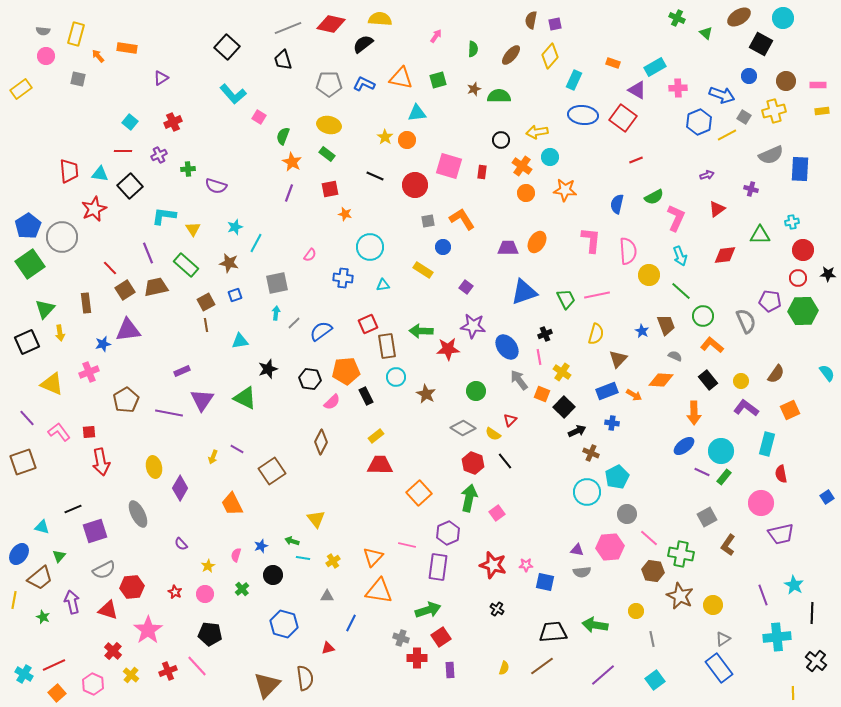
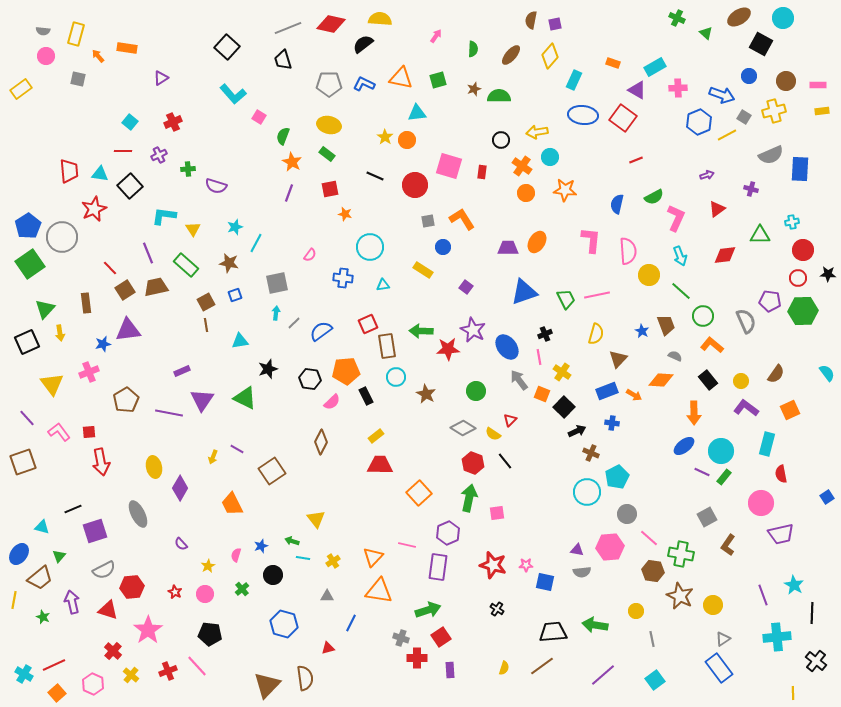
purple star at (473, 326): moved 4 px down; rotated 20 degrees clockwise
yellow triangle at (52, 384): rotated 30 degrees clockwise
pink square at (497, 513): rotated 28 degrees clockwise
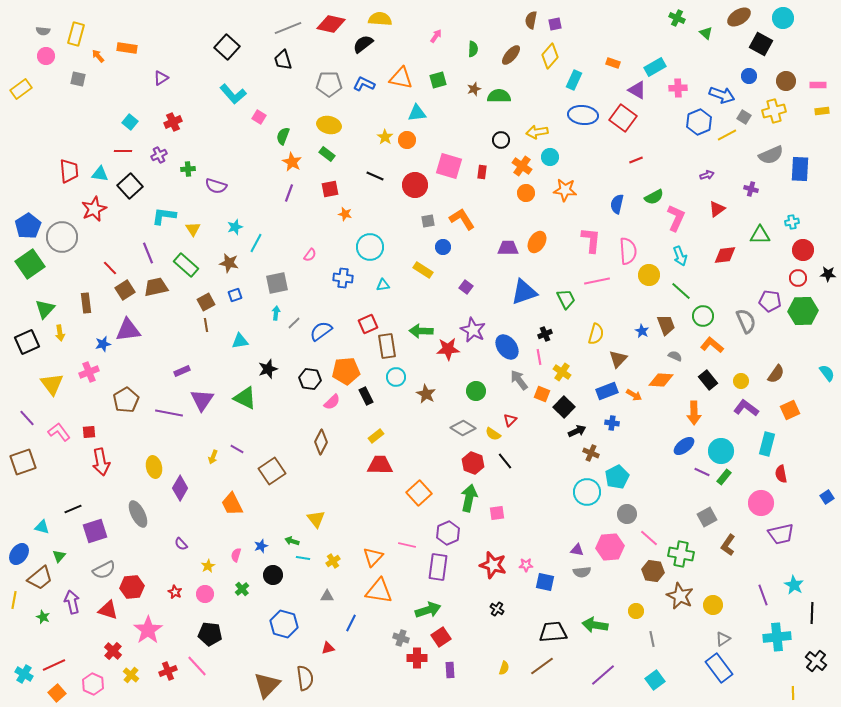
pink line at (597, 295): moved 14 px up
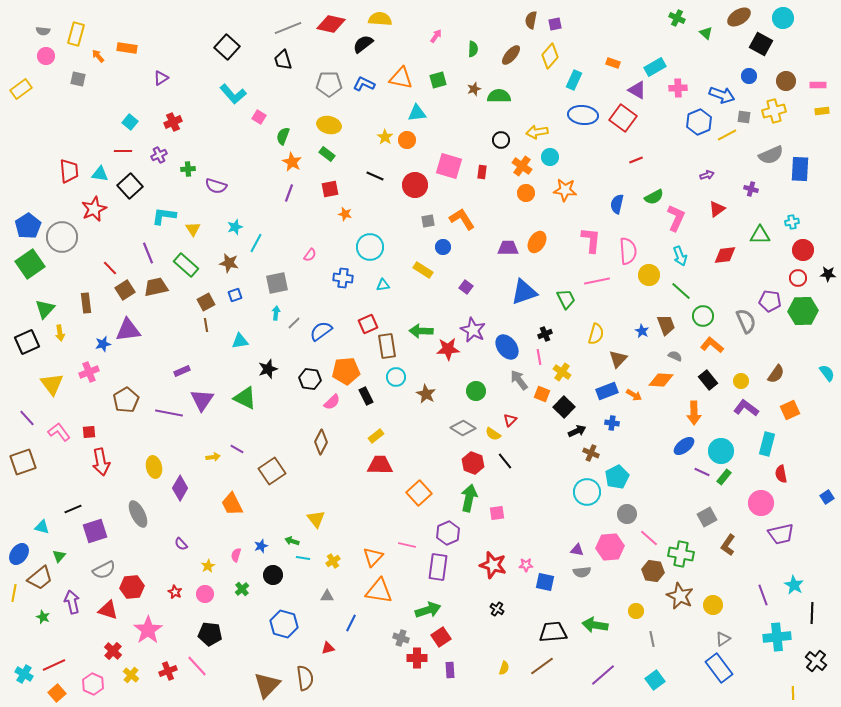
gray square at (744, 117): rotated 24 degrees counterclockwise
yellow arrow at (213, 457): rotated 120 degrees counterclockwise
yellow line at (14, 600): moved 7 px up
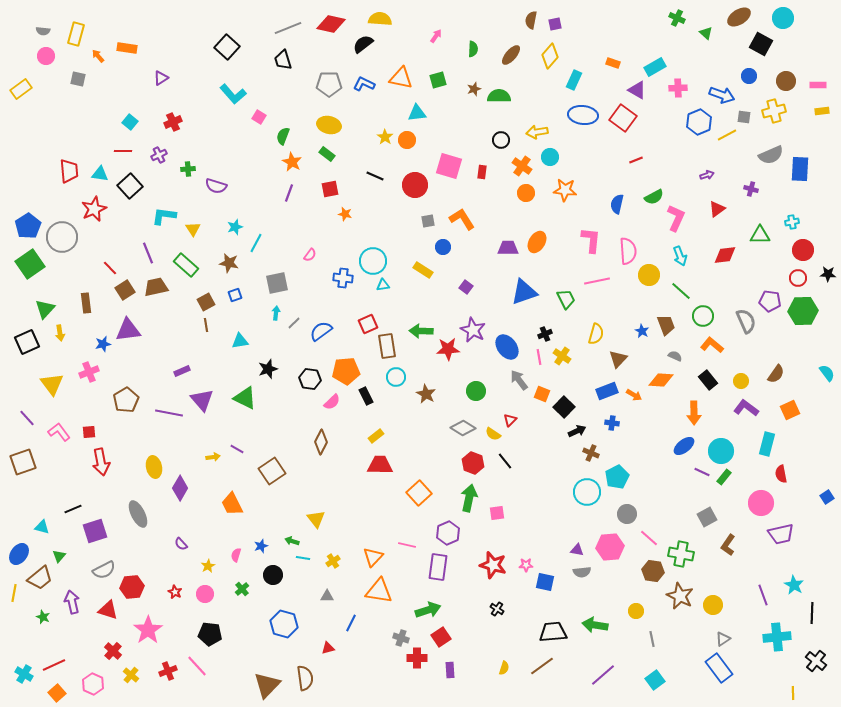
cyan circle at (370, 247): moved 3 px right, 14 px down
yellow cross at (562, 372): moved 16 px up
purple triangle at (202, 400): rotated 15 degrees counterclockwise
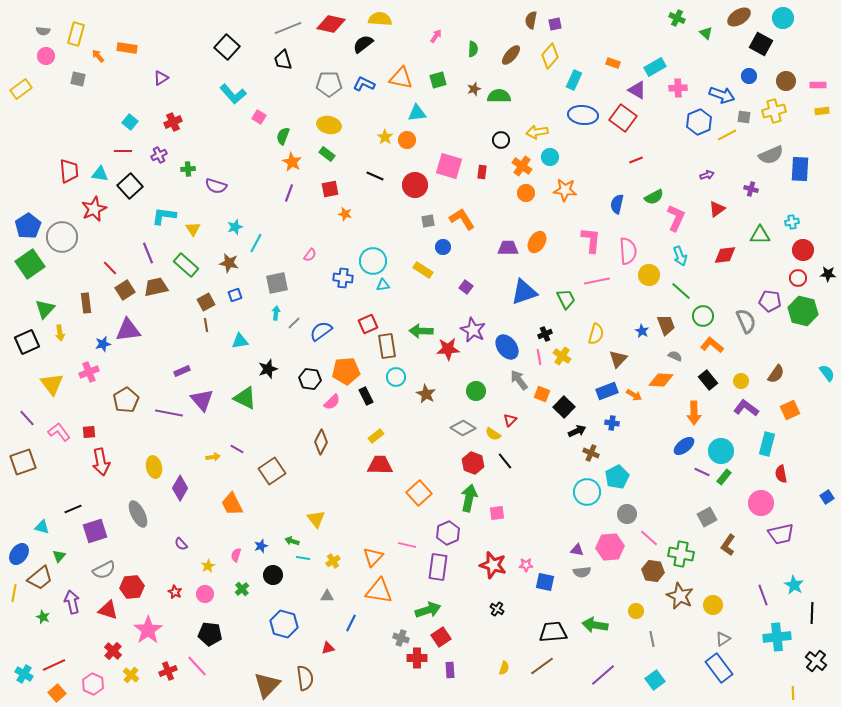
green hexagon at (803, 311): rotated 16 degrees clockwise
